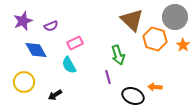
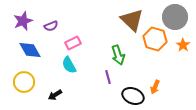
pink rectangle: moved 2 px left
blue diamond: moved 6 px left
orange arrow: rotated 72 degrees counterclockwise
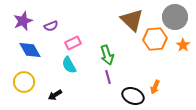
orange hexagon: rotated 20 degrees counterclockwise
green arrow: moved 11 px left
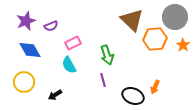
purple star: moved 3 px right
purple line: moved 5 px left, 3 px down
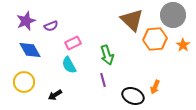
gray circle: moved 2 px left, 2 px up
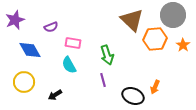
purple star: moved 11 px left, 1 px up
purple semicircle: moved 1 px down
pink rectangle: rotated 35 degrees clockwise
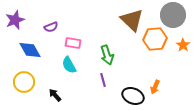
black arrow: rotated 80 degrees clockwise
